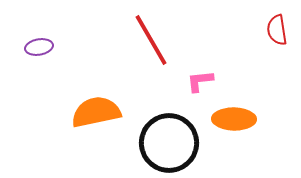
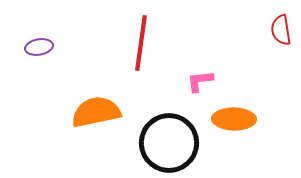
red semicircle: moved 4 px right
red line: moved 10 px left, 3 px down; rotated 38 degrees clockwise
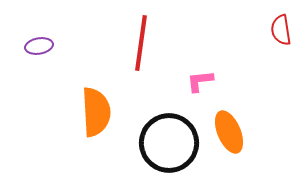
purple ellipse: moved 1 px up
orange semicircle: rotated 99 degrees clockwise
orange ellipse: moved 5 px left, 13 px down; rotated 66 degrees clockwise
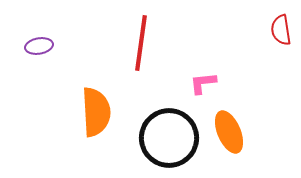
pink L-shape: moved 3 px right, 2 px down
black circle: moved 5 px up
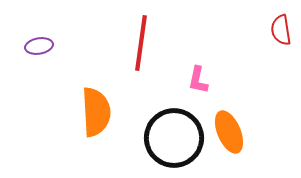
pink L-shape: moved 5 px left, 3 px up; rotated 72 degrees counterclockwise
black circle: moved 5 px right
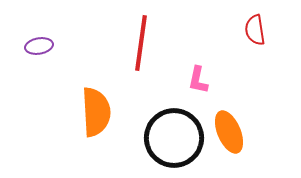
red semicircle: moved 26 px left
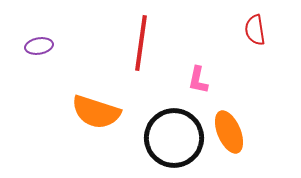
orange semicircle: rotated 111 degrees clockwise
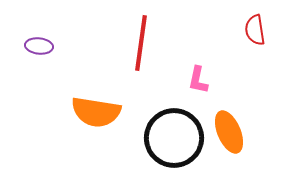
purple ellipse: rotated 16 degrees clockwise
orange semicircle: rotated 9 degrees counterclockwise
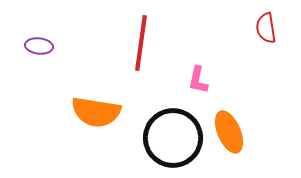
red semicircle: moved 11 px right, 2 px up
black circle: moved 1 px left
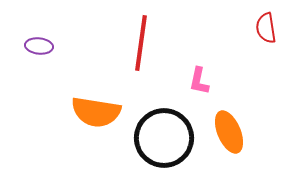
pink L-shape: moved 1 px right, 1 px down
black circle: moved 9 px left
